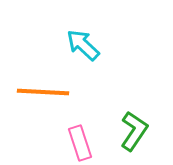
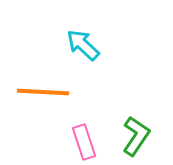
green L-shape: moved 2 px right, 5 px down
pink rectangle: moved 4 px right, 1 px up
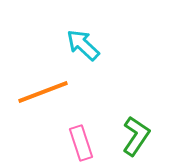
orange line: rotated 24 degrees counterclockwise
pink rectangle: moved 3 px left, 1 px down
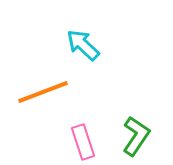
pink rectangle: moved 2 px right, 1 px up
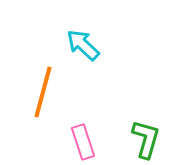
orange line: rotated 54 degrees counterclockwise
green L-shape: moved 10 px right, 3 px down; rotated 18 degrees counterclockwise
